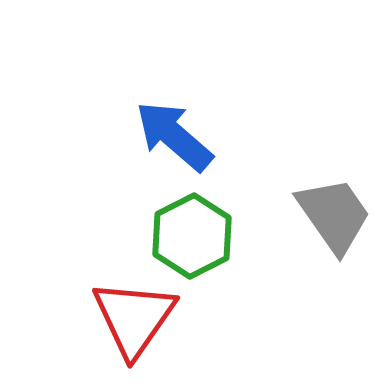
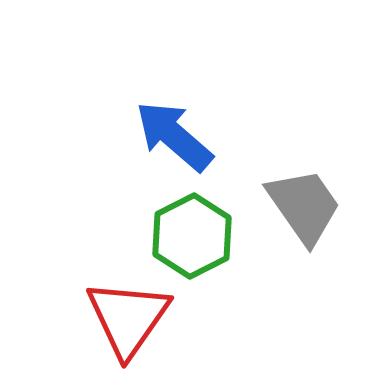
gray trapezoid: moved 30 px left, 9 px up
red triangle: moved 6 px left
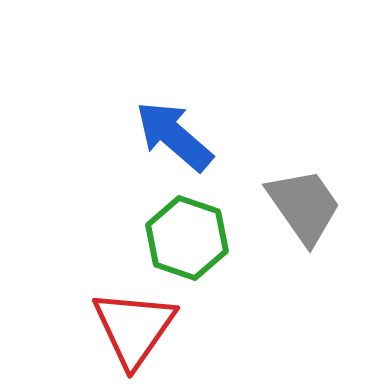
green hexagon: moved 5 px left, 2 px down; rotated 14 degrees counterclockwise
red triangle: moved 6 px right, 10 px down
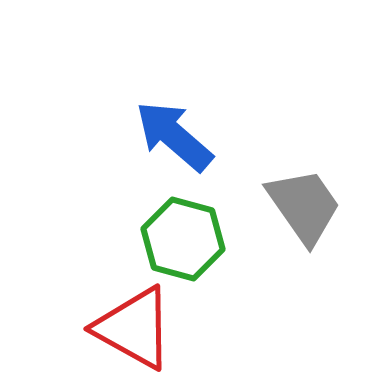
green hexagon: moved 4 px left, 1 px down; rotated 4 degrees counterclockwise
red triangle: rotated 36 degrees counterclockwise
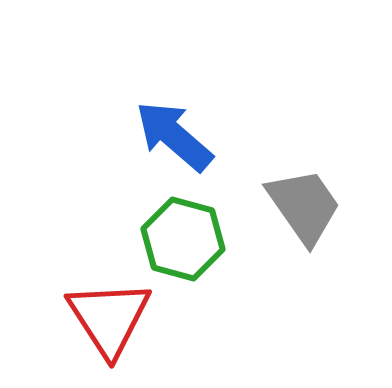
red triangle: moved 25 px left, 10 px up; rotated 28 degrees clockwise
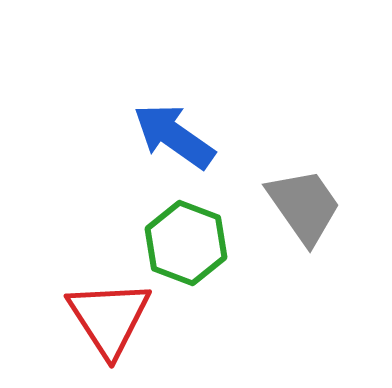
blue arrow: rotated 6 degrees counterclockwise
green hexagon: moved 3 px right, 4 px down; rotated 6 degrees clockwise
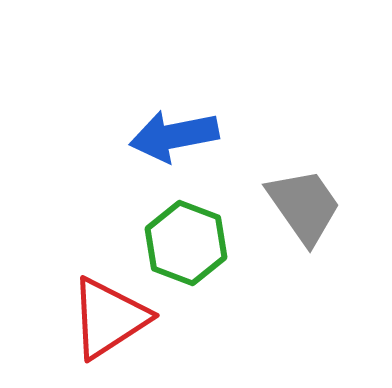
blue arrow: rotated 46 degrees counterclockwise
red triangle: rotated 30 degrees clockwise
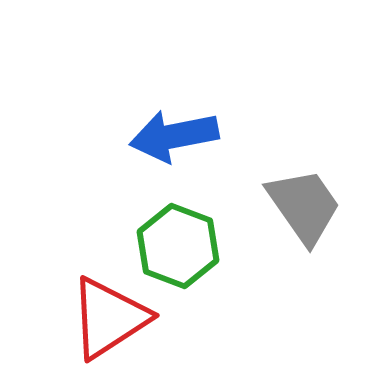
green hexagon: moved 8 px left, 3 px down
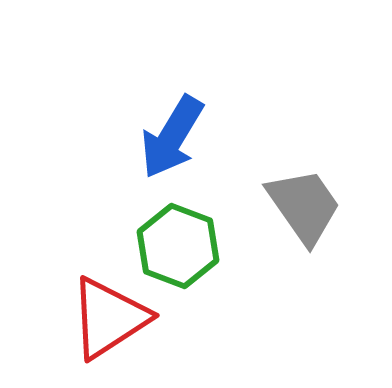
blue arrow: moved 2 px left, 1 px down; rotated 48 degrees counterclockwise
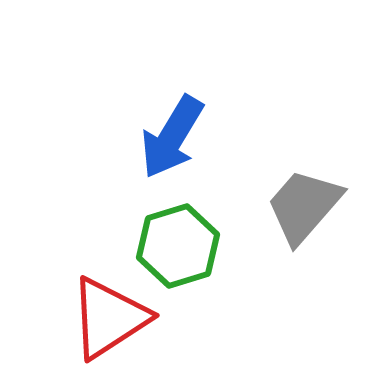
gray trapezoid: rotated 104 degrees counterclockwise
green hexagon: rotated 22 degrees clockwise
